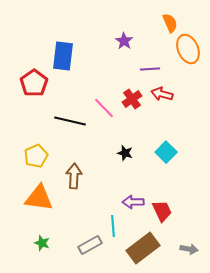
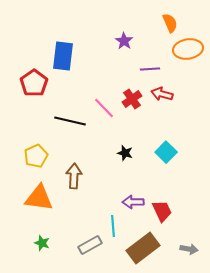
orange ellipse: rotated 76 degrees counterclockwise
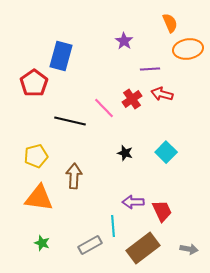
blue rectangle: moved 2 px left; rotated 8 degrees clockwise
yellow pentagon: rotated 10 degrees clockwise
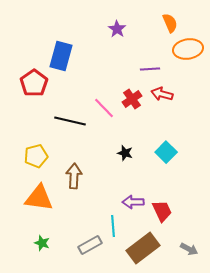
purple star: moved 7 px left, 12 px up
gray arrow: rotated 18 degrees clockwise
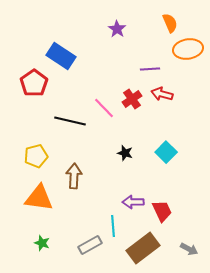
blue rectangle: rotated 72 degrees counterclockwise
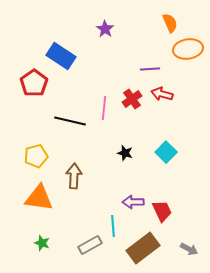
purple star: moved 12 px left
pink line: rotated 50 degrees clockwise
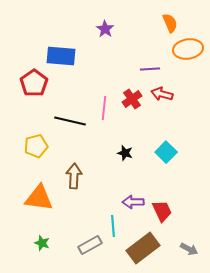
blue rectangle: rotated 28 degrees counterclockwise
yellow pentagon: moved 10 px up
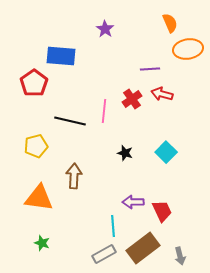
pink line: moved 3 px down
gray rectangle: moved 14 px right, 9 px down
gray arrow: moved 9 px left, 7 px down; rotated 48 degrees clockwise
